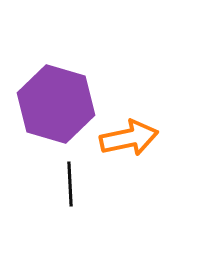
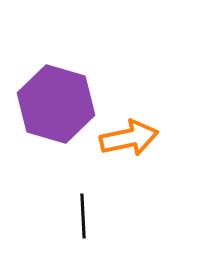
black line: moved 13 px right, 32 px down
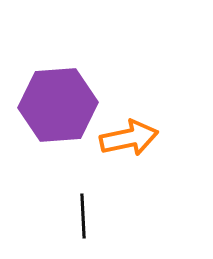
purple hexagon: moved 2 px right, 1 px down; rotated 20 degrees counterclockwise
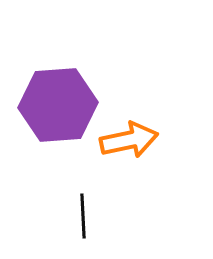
orange arrow: moved 2 px down
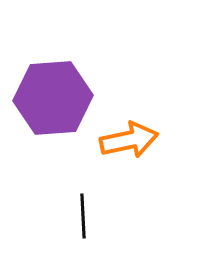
purple hexagon: moved 5 px left, 7 px up
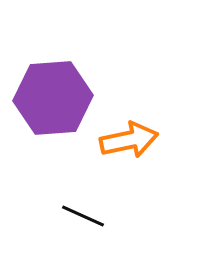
black line: rotated 63 degrees counterclockwise
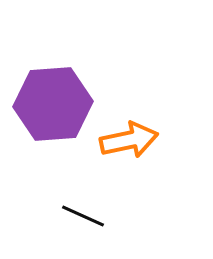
purple hexagon: moved 6 px down
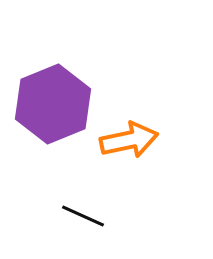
purple hexagon: rotated 18 degrees counterclockwise
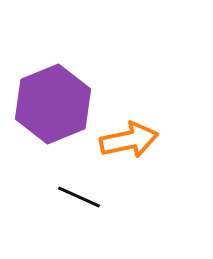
black line: moved 4 px left, 19 px up
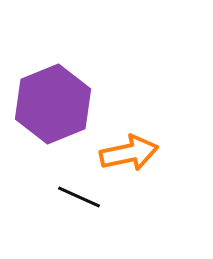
orange arrow: moved 13 px down
